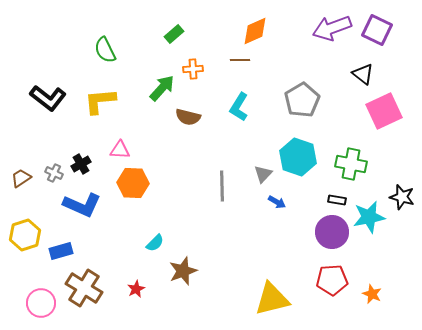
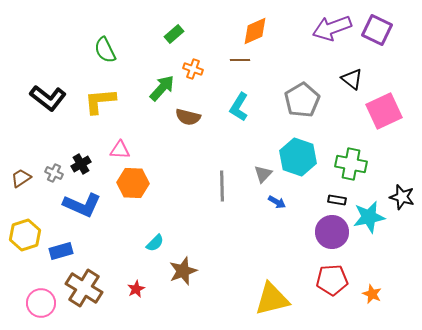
orange cross: rotated 24 degrees clockwise
black triangle: moved 11 px left, 5 px down
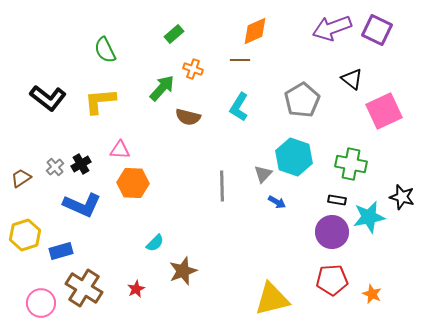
cyan hexagon: moved 4 px left
gray cross: moved 1 px right, 6 px up; rotated 24 degrees clockwise
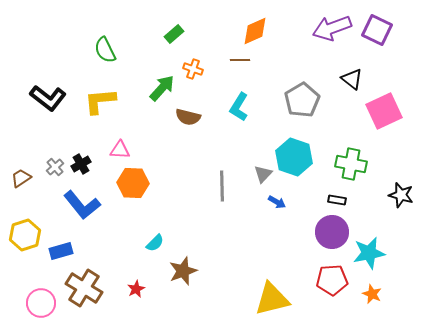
black star: moved 1 px left, 2 px up
blue L-shape: rotated 27 degrees clockwise
cyan star: moved 36 px down
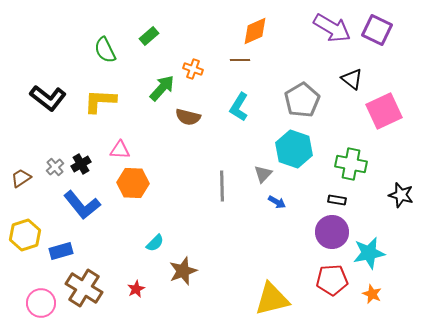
purple arrow: rotated 129 degrees counterclockwise
green rectangle: moved 25 px left, 2 px down
yellow L-shape: rotated 8 degrees clockwise
cyan hexagon: moved 8 px up
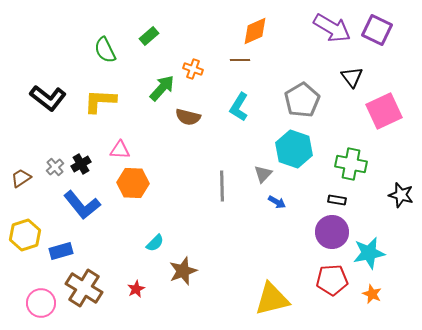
black triangle: moved 2 px up; rotated 15 degrees clockwise
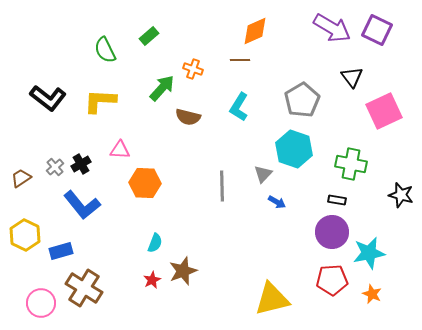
orange hexagon: moved 12 px right
yellow hexagon: rotated 16 degrees counterclockwise
cyan semicircle: rotated 24 degrees counterclockwise
red star: moved 16 px right, 9 px up
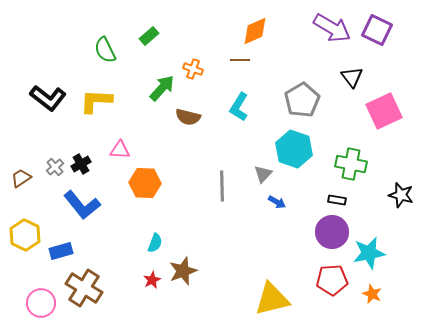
yellow L-shape: moved 4 px left
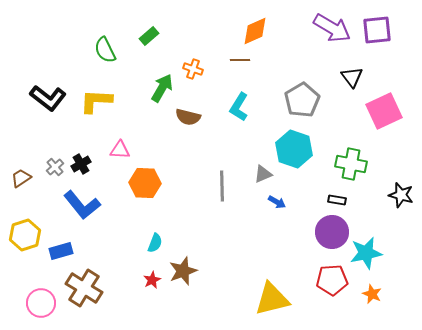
purple square: rotated 32 degrees counterclockwise
green arrow: rotated 12 degrees counterclockwise
gray triangle: rotated 24 degrees clockwise
yellow hexagon: rotated 16 degrees clockwise
cyan star: moved 3 px left
